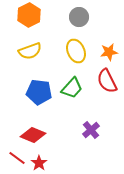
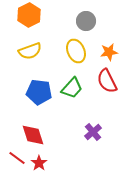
gray circle: moved 7 px right, 4 px down
purple cross: moved 2 px right, 2 px down
red diamond: rotated 50 degrees clockwise
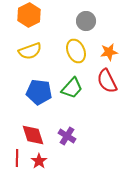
purple cross: moved 26 px left, 4 px down; rotated 18 degrees counterclockwise
red line: rotated 54 degrees clockwise
red star: moved 2 px up
